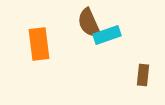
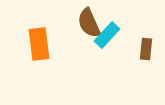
cyan rectangle: rotated 28 degrees counterclockwise
brown rectangle: moved 3 px right, 26 px up
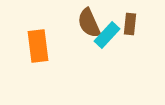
orange rectangle: moved 1 px left, 2 px down
brown rectangle: moved 16 px left, 25 px up
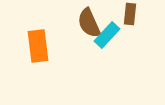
brown rectangle: moved 10 px up
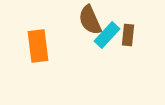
brown rectangle: moved 2 px left, 21 px down
brown semicircle: moved 1 px right, 3 px up
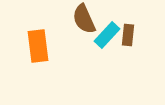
brown semicircle: moved 6 px left, 1 px up
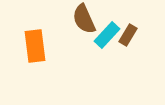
brown rectangle: rotated 25 degrees clockwise
orange rectangle: moved 3 px left
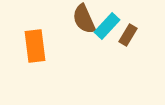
cyan rectangle: moved 9 px up
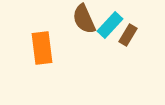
cyan rectangle: moved 3 px right, 1 px up
orange rectangle: moved 7 px right, 2 px down
